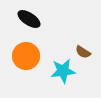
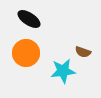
brown semicircle: rotated 14 degrees counterclockwise
orange circle: moved 3 px up
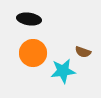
black ellipse: rotated 25 degrees counterclockwise
orange circle: moved 7 px right
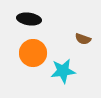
brown semicircle: moved 13 px up
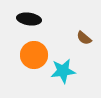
brown semicircle: moved 1 px right, 1 px up; rotated 21 degrees clockwise
orange circle: moved 1 px right, 2 px down
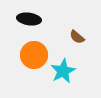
brown semicircle: moved 7 px left, 1 px up
cyan star: rotated 20 degrees counterclockwise
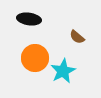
orange circle: moved 1 px right, 3 px down
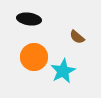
orange circle: moved 1 px left, 1 px up
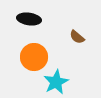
cyan star: moved 7 px left, 11 px down
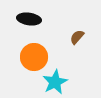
brown semicircle: rotated 91 degrees clockwise
cyan star: moved 1 px left
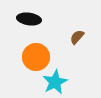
orange circle: moved 2 px right
